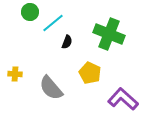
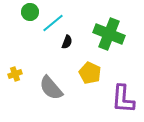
yellow cross: rotated 24 degrees counterclockwise
purple L-shape: rotated 128 degrees counterclockwise
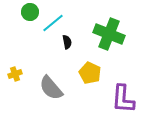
black semicircle: rotated 32 degrees counterclockwise
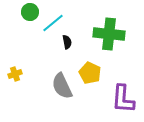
green cross: rotated 16 degrees counterclockwise
gray semicircle: moved 11 px right, 2 px up; rotated 16 degrees clockwise
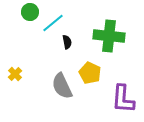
green cross: moved 2 px down
yellow cross: rotated 24 degrees counterclockwise
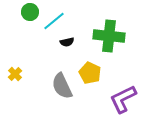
cyan line: moved 1 px right, 2 px up
black semicircle: rotated 88 degrees clockwise
purple L-shape: rotated 60 degrees clockwise
